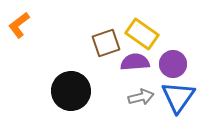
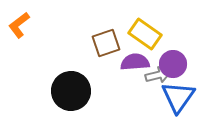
yellow rectangle: moved 3 px right
gray arrow: moved 17 px right, 22 px up
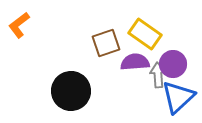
gray arrow: rotated 80 degrees counterclockwise
blue triangle: rotated 12 degrees clockwise
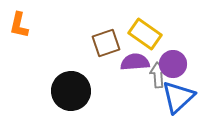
orange L-shape: rotated 40 degrees counterclockwise
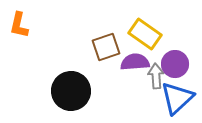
brown square: moved 4 px down
purple circle: moved 2 px right
gray arrow: moved 2 px left, 1 px down
blue triangle: moved 1 px left, 1 px down
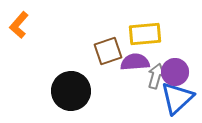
orange L-shape: rotated 28 degrees clockwise
yellow rectangle: rotated 40 degrees counterclockwise
brown square: moved 2 px right, 4 px down
purple circle: moved 8 px down
gray arrow: rotated 20 degrees clockwise
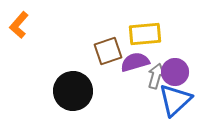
purple semicircle: rotated 12 degrees counterclockwise
black circle: moved 2 px right
blue triangle: moved 2 px left, 2 px down
